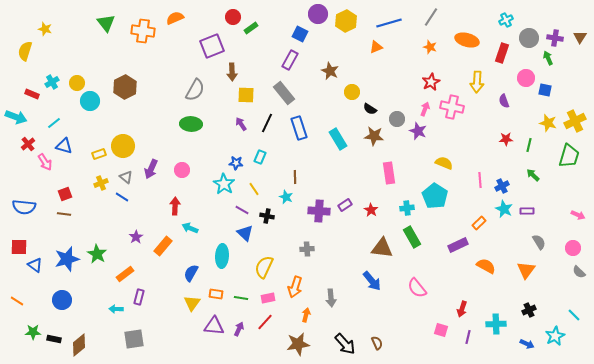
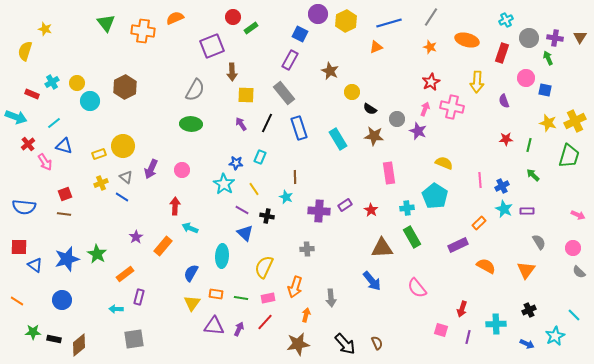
brown triangle at (382, 248): rotated 10 degrees counterclockwise
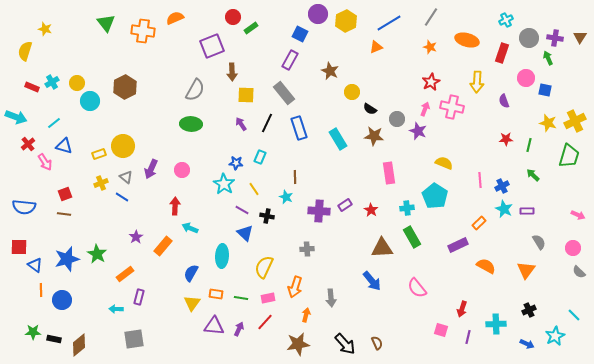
blue line at (389, 23): rotated 15 degrees counterclockwise
red rectangle at (32, 94): moved 7 px up
orange line at (17, 301): moved 24 px right, 11 px up; rotated 56 degrees clockwise
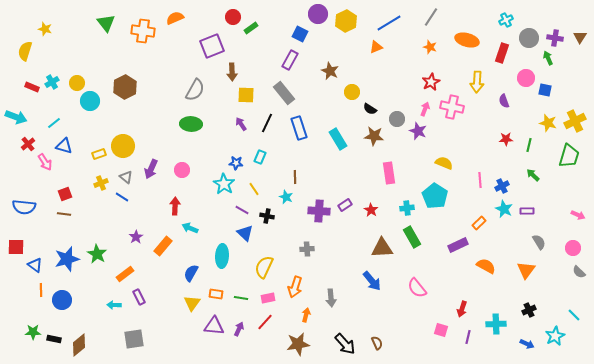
red square at (19, 247): moved 3 px left
purple rectangle at (139, 297): rotated 42 degrees counterclockwise
cyan arrow at (116, 309): moved 2 px left, 4 px up
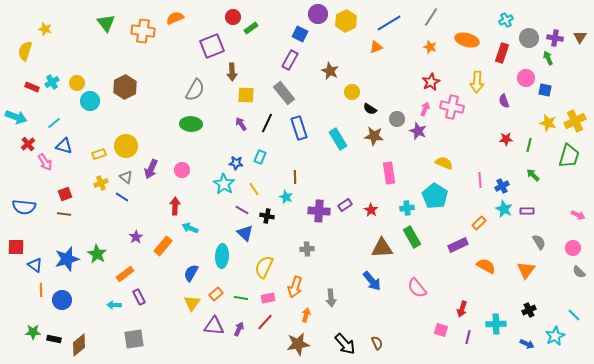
yellow circle at (123, 146): moved 3 px right
orange rectangle at (216, 294): rotated 48 degrees counterclockwise
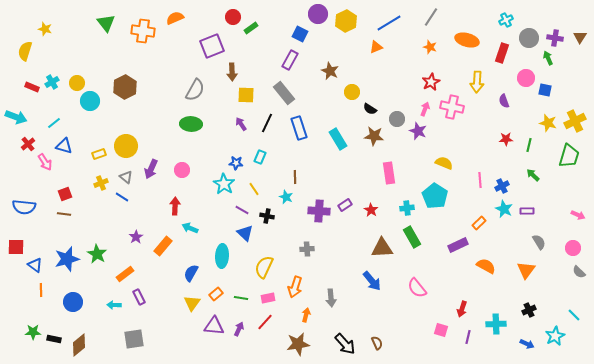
blue circle at (62, 300): moved 11 px right, 2 px down
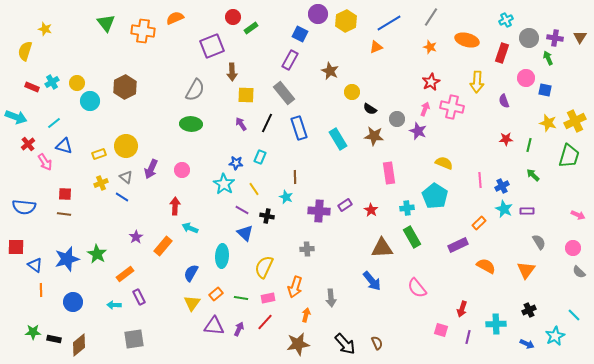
red square at (65, 194): rotated 24 degrees clockwise
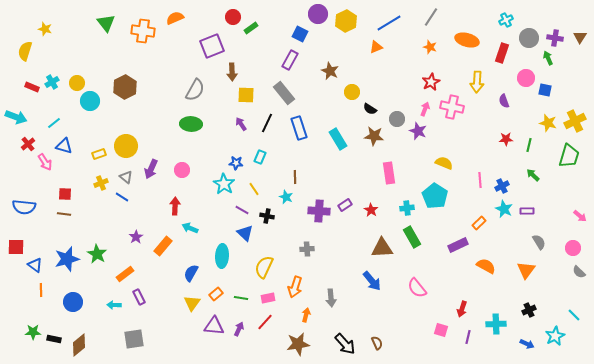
pink arrow at (578, 215): moved 2 px right, 1 px down; rotated 16 degrees clockwise
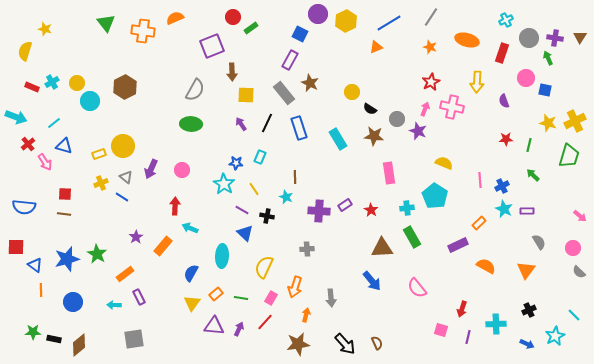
brown star at (330, 71): moved 20 px left, 12 px down
yellow circle at (126, 146): moved 3 px left
pink rectangle at (268, 298): moved 3 px right; rotated 48 degrees counterclockwise
